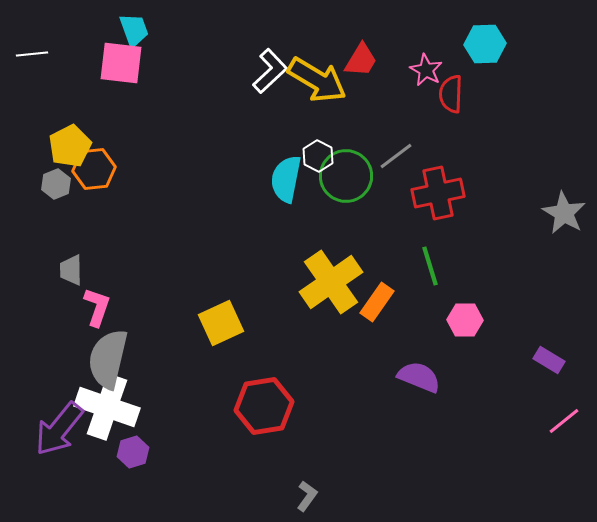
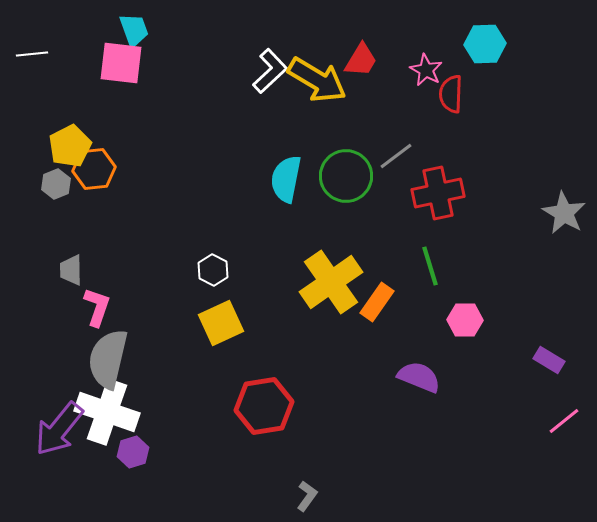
white hexagon: moved 105 px left, 114 px down
white cross: moved 5 px down
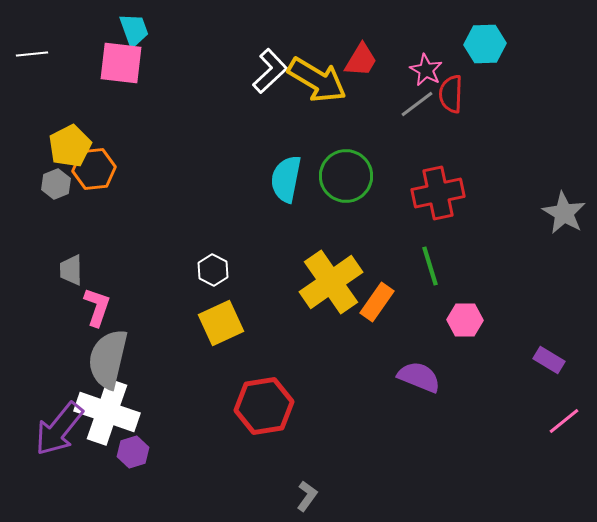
gray line: moved 21 px right, 52 px up
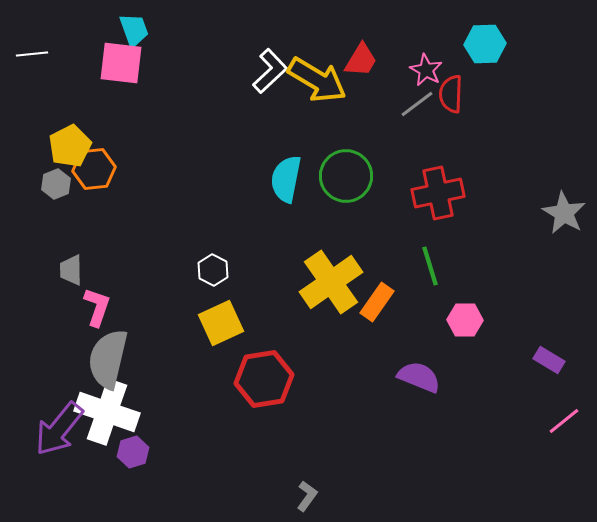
red hexagon: moved 27 px up
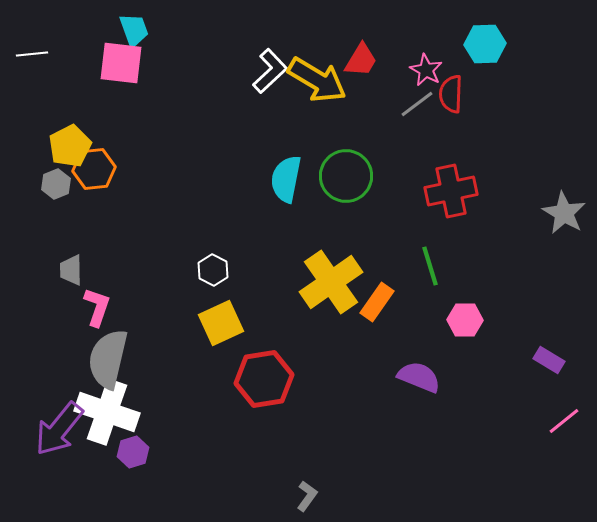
red cross: moved 13 px right, 2 px up
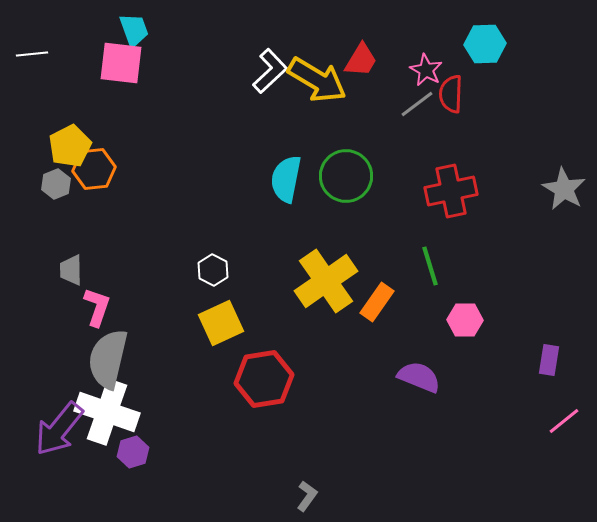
gray star: moved 24 px up
yellow cross: moved 5 px left, 1 px up
purple rectangle: rotated 68 degrees clockwise
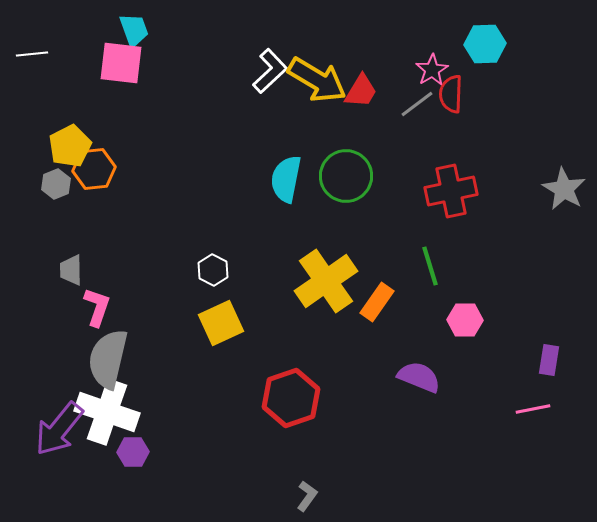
red trapezoid: moved 31 px down
pink star: moved 6 px right; rotated 12 degrees clockwise
red hexagon: moved 27 px right, 19 px down; rotated 10 degrees counterclockwise
pink line: moved 31 px left, 12 px up; rotated 28 degrees clockwise
purple hexagon: rotated 16 degrees clockwise
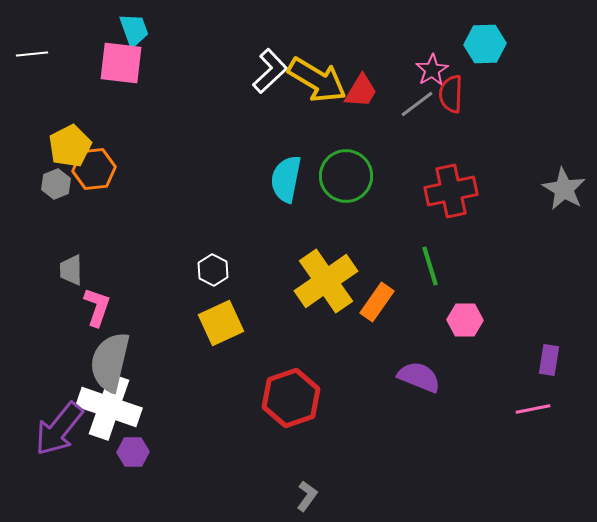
gray semicircle: moved 2 px right, 3 px down
white cross: moved 2 px right, 5 px up
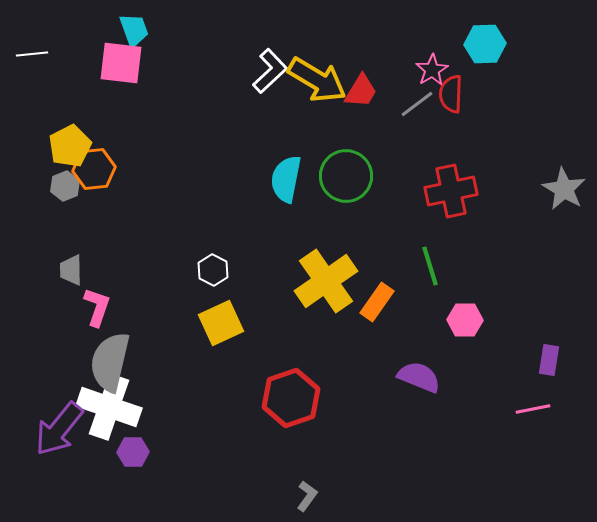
gray hexagon: moved 9 px right, 2 px down
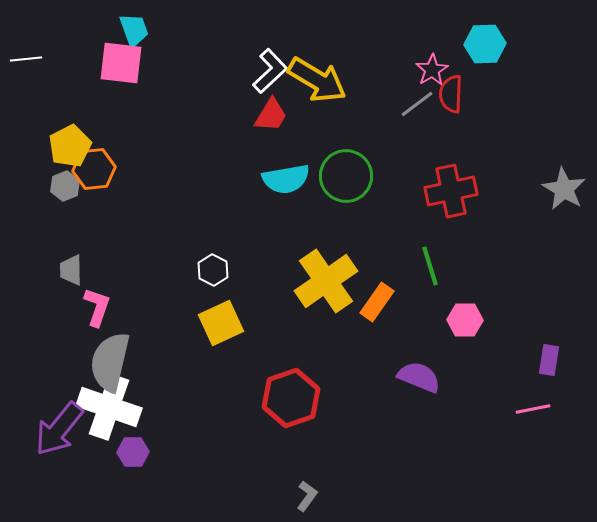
white line: moved 6 px left, 5 px down
red trapezoid: moved 90 px left, 24 px down
cyan semicircle: rotated 111 degrees counterclockwise
